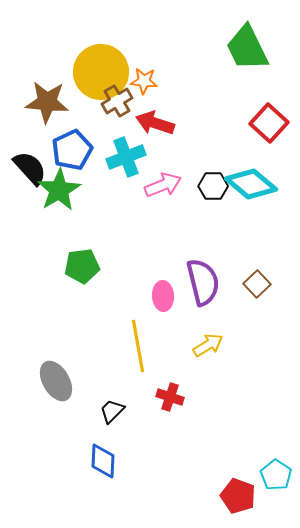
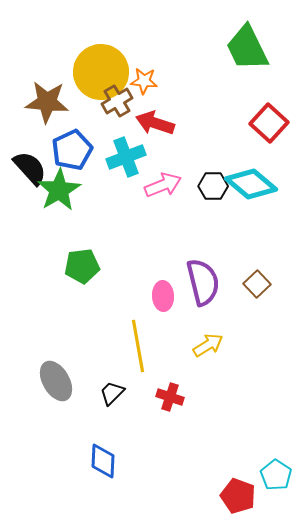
black trapezoid: moved 18 px up
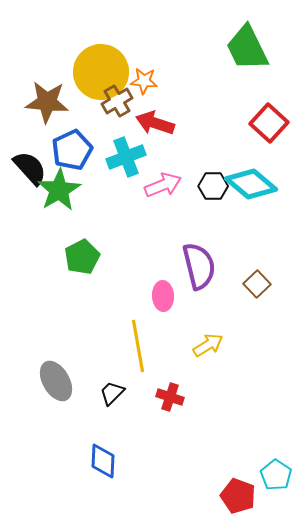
green pentagon: moved 9 px up; rotated 20 degrees counterclockwise
purple semicircle: moved 4 px left, 16 px up
